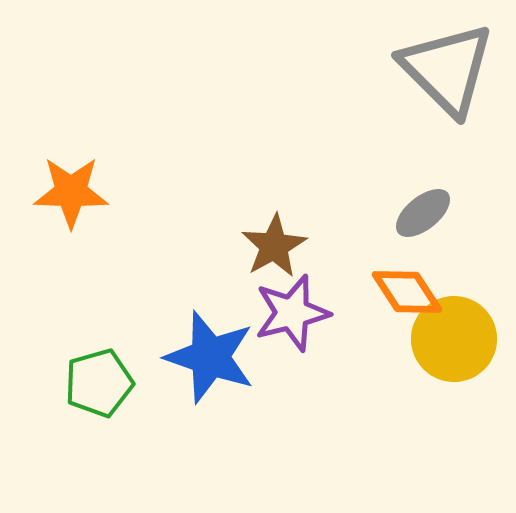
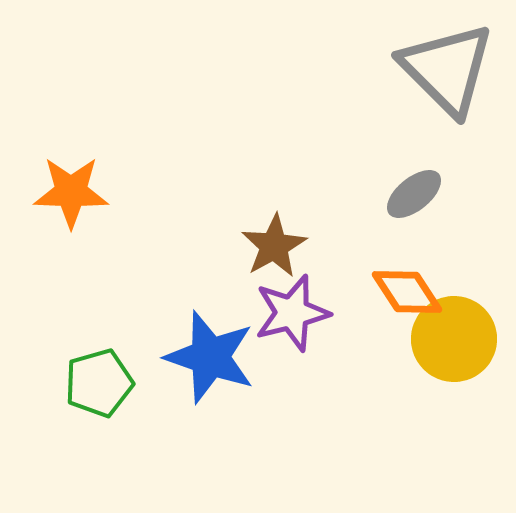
gray ellipse: moved 9 px left, 19 px up
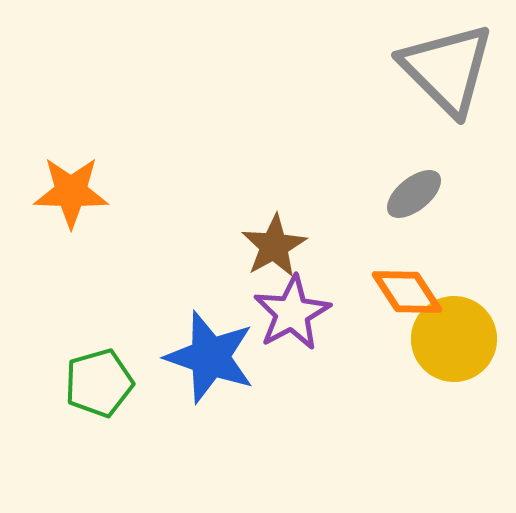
purple star: rotated 14 degrees counterclockwise
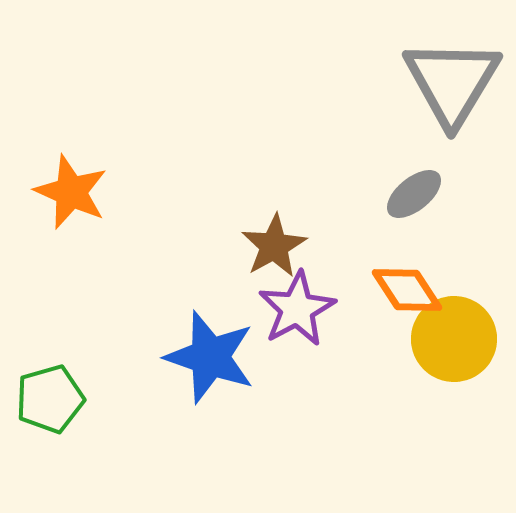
gray triangle: moved 5 px right, 13 px down; rotated 16 degrees clockwise
orange star: rotated 22 degrees clockwise
orange diamond: moved 2 px up
purple star: moved 5 px right, 4 px up
green pentagon: moved 49 px left, 16 px down
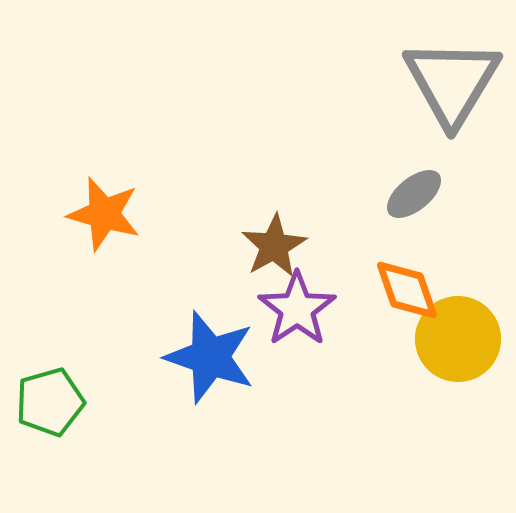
orange star: moved 33 px right, 22 px down; rotated 8 degrees counterclockwise
orange diamond: rotated 14 degrees clockwise
purple star: rotated 6 degrees counterclockwise
yellow circle: moved 4 px right
green pentagon: moved 3 px down
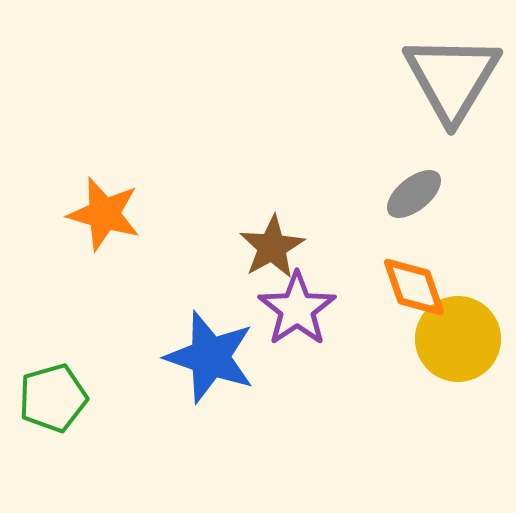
gray triangle: moved 4 px up
brown star: moved 2 px left, 1 px down
orange diamond: moved 7 px right, 3 px up
green pentagon: moved 3 px right, 4 px up
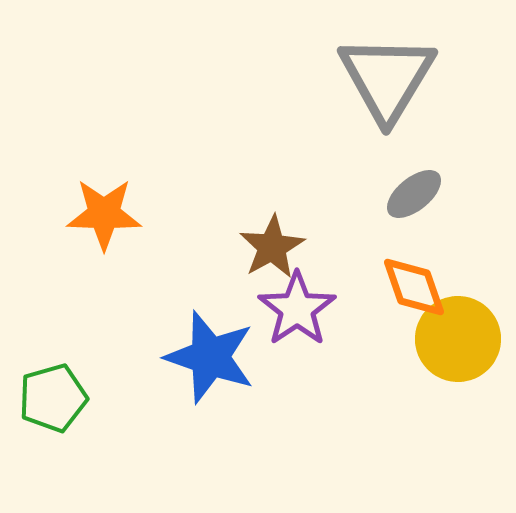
gray triangle: moved 65 px left
orange star: rotated 14 degrees counterclockwise
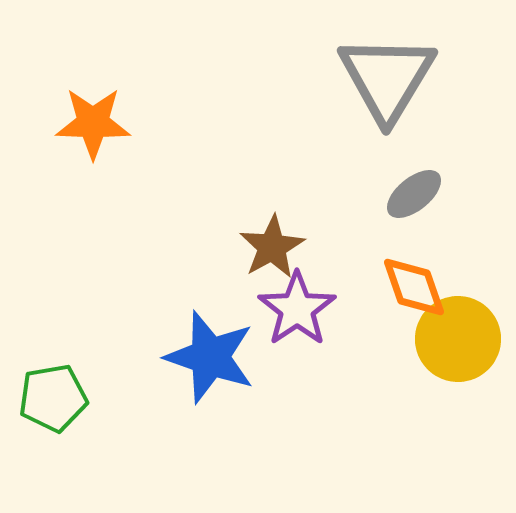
orange star: moved 11 px left, 91 px up
green pentagon: rotated 6 degrees clockwise
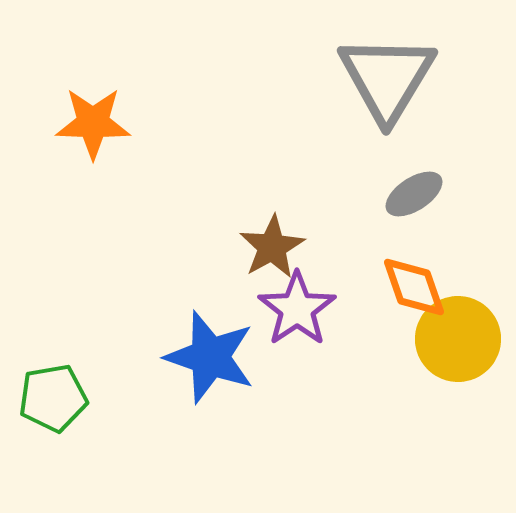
gray ellipse: rotated 6 degrees clockwise
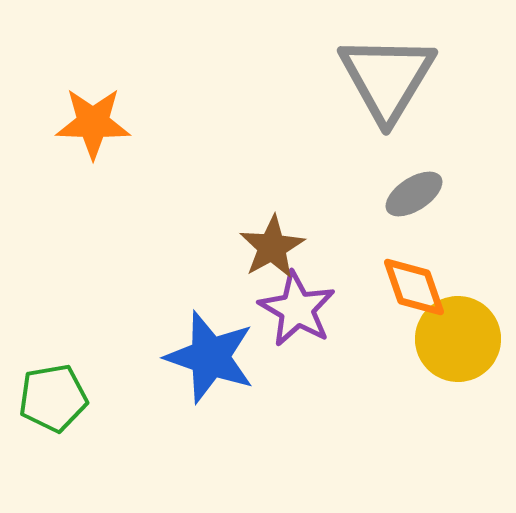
purple star: rotated 8 degrees counterclockwise
